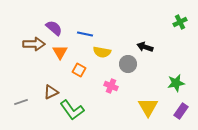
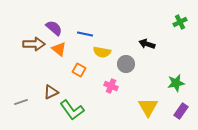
black arrow: moved 2 px right, 3 px up
orange triangle: moved 1 px left, 3 px up; rotated 21 degrees counterclockwise
gray circle: moved 2 px left
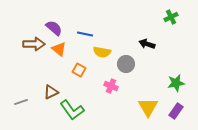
green cross: moved 9 px left, 5 px up
purple rectangle: moved 5 px left
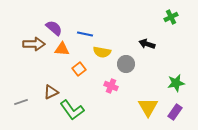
orange triangle: moved 3 px right; rotated 35 degrees counterclockwise
orange square: moved 1 px up; rotated 24 degrees clockwise
purple rectangle: moved 1 px left, 1 px down
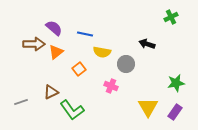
orange triangle: moved 6 px left, 3 px down; rotated 42 degrees counterclockwise
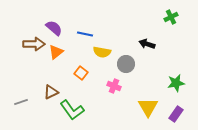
orange square: moved 2 px right, 4 px down; rotated 16 degrees counterclockwise
pink cross: moved 3 px right
purple rectangle: moved 1 px right, 2 px down
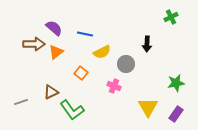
black arrow: rotated 105 degrees counterclockwise
yellow semicircle: rotated 36 degrees counterclockwise
